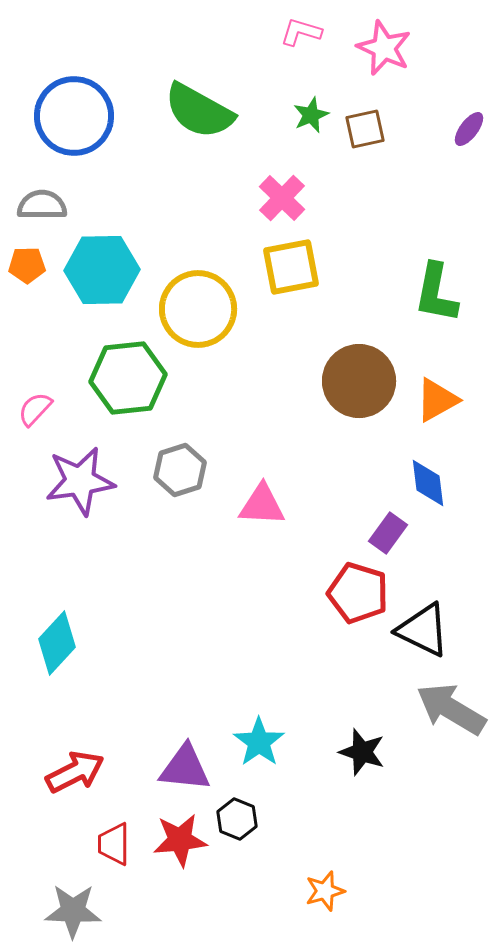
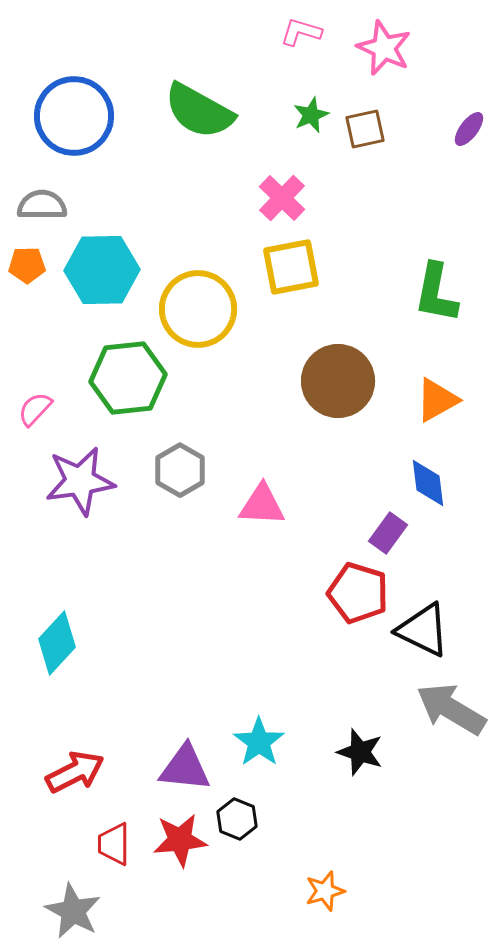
brown circle: moved 21 px left
gray hexagon: rotated 12 degrees counterclockwise
black star: moved 2 px left
gray star: rotated 26 degrees clockwise
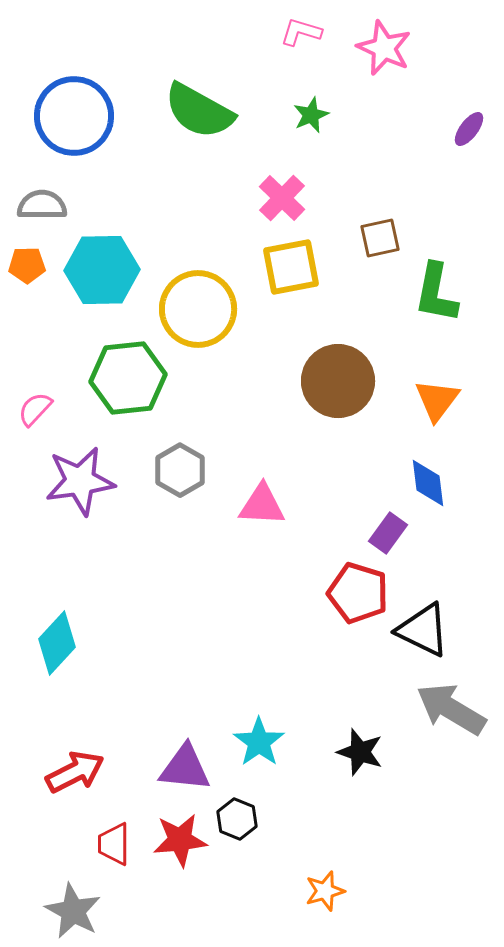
brown square: moved 15 px right, 109 px down
orange triangle: rotated 24 degrees counterclockwise
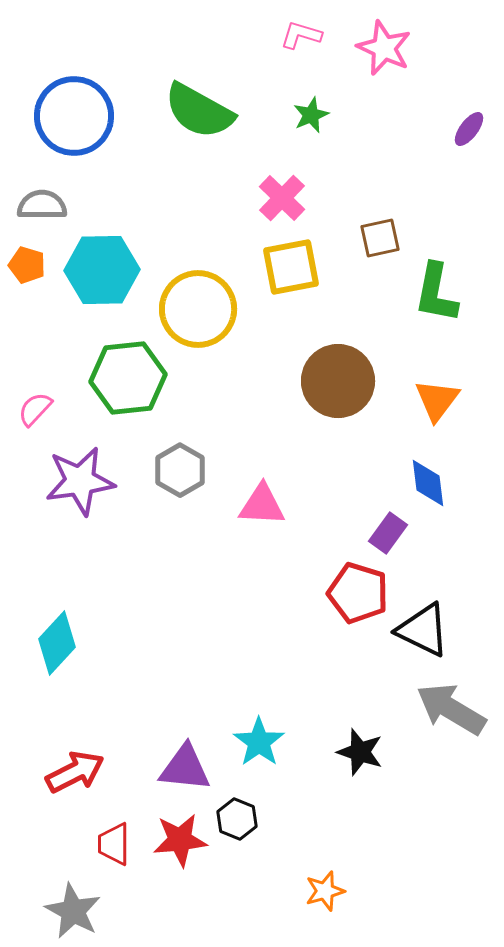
pink L-shape: moved 3 px down
orange pentagon: rotated 18 degrees clockwise
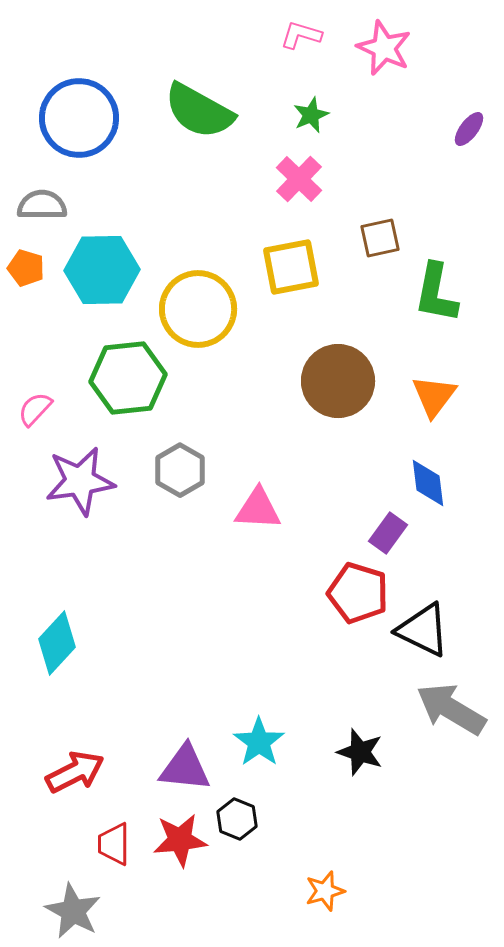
blue circle: moved 5 px right, 2 px down
pink cross: moved 17 px right, 19 px up
orange pentagon: moved 1 px left, 3 px down
orange triangle: moved 3 px left, 4 px up
pink triangle: moved 4 px left, 4 px down
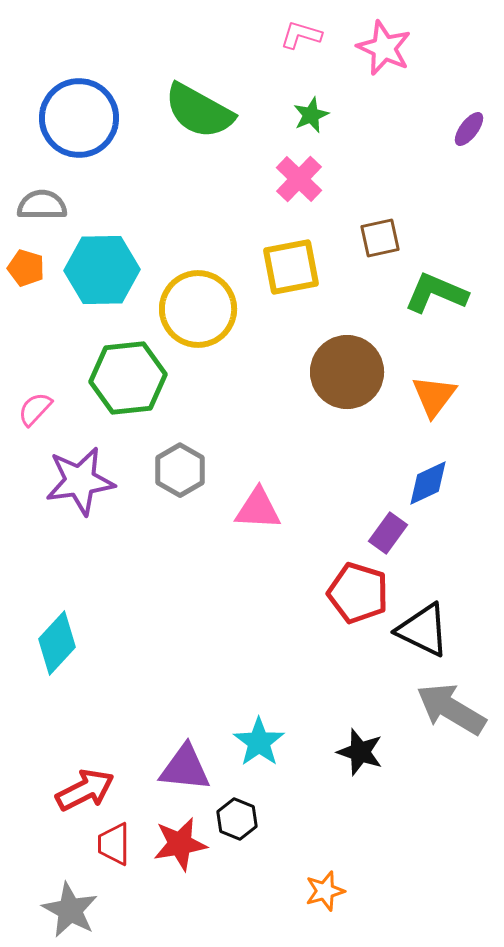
green L-shape: rotated 102 degrees clockwise
brown circle: moved 9 px right, 9 px up
blue diamond: rotated 72 degrees clockwise
red arrow: moved 10 px right, 18 px down
red star: moved 4 px down; rotated 4 degrees counterclockwise
gray star: moved 3 px left, 1 px up
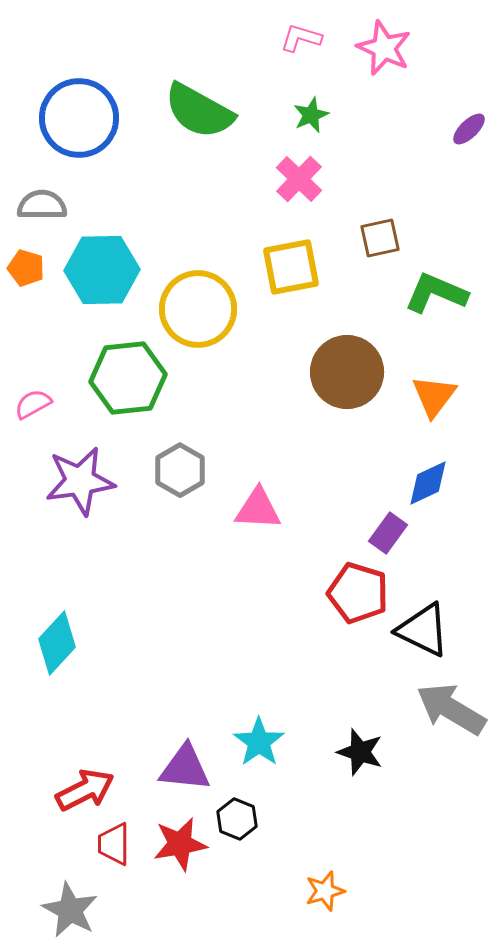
pink L-shape: moved 3 px down
purple ellipse: rotated 9 degrees clockwise
pink semicircle: moved 2 px left, 5 px up; rotated 18 degrees clockwise
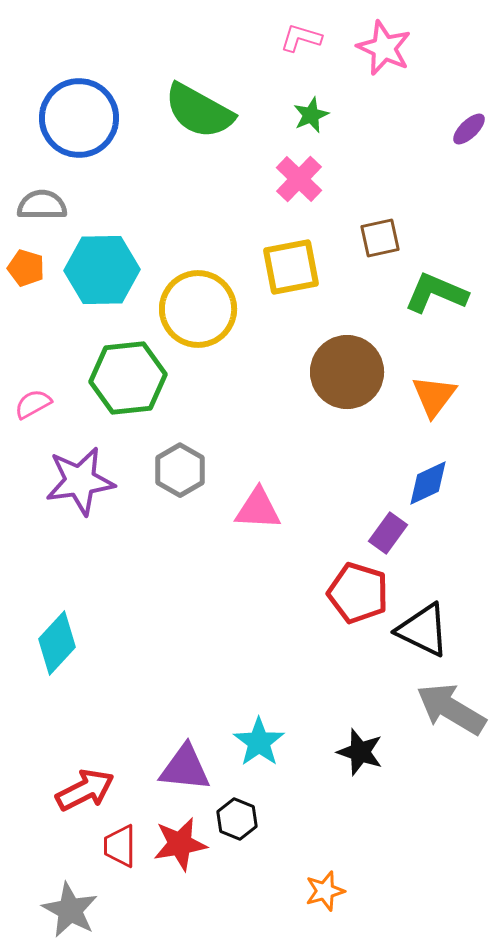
red trapezoid: moved 6 px right, 2 px down
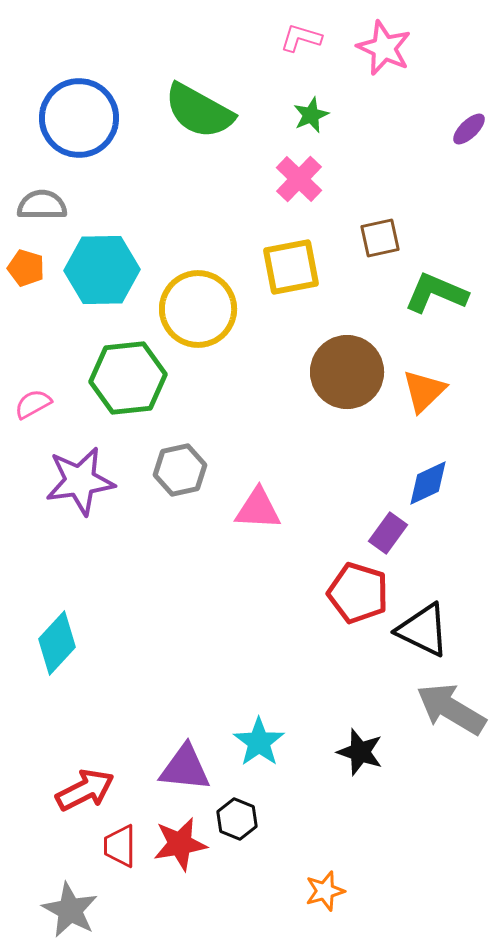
orange triangle: moved 10 px left, 5 px up; rotated 9 degrees clockwise
gray hexagon: rotated 18 degrees clockwise
